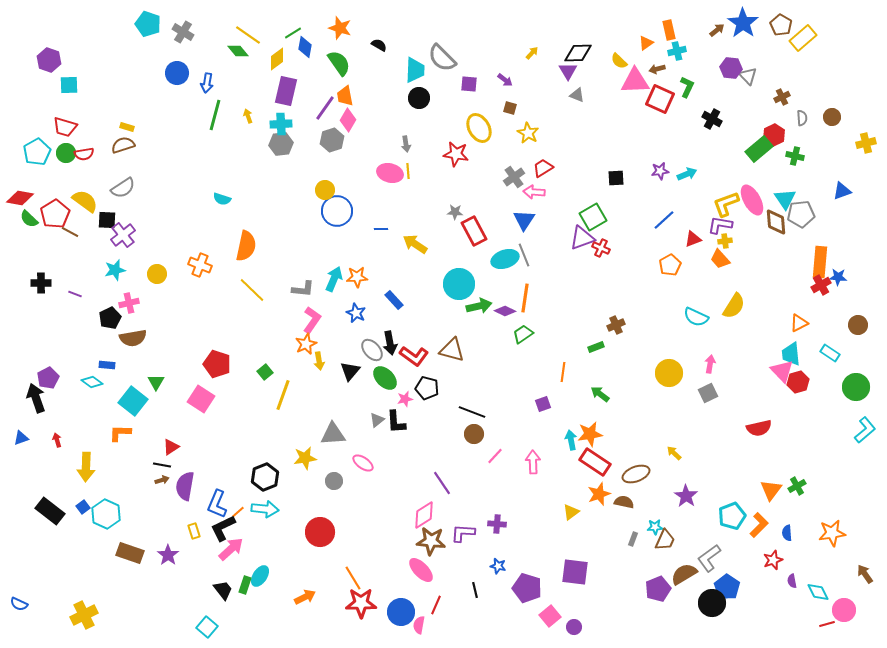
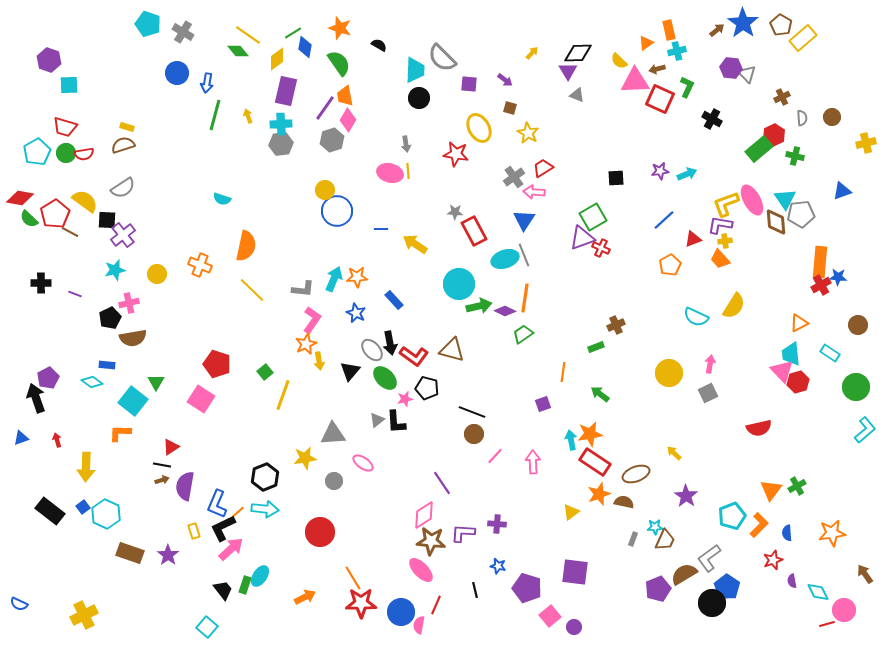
gray triangle at (748, 76): moved 1 px left, 2 px up
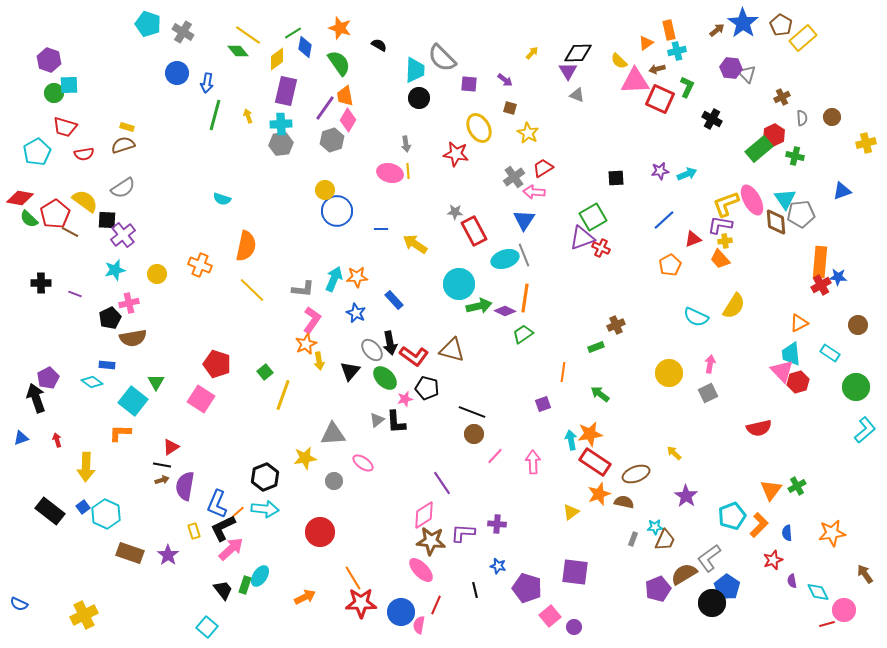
green circle at (66, 153): moved 12 px left, 60 px up
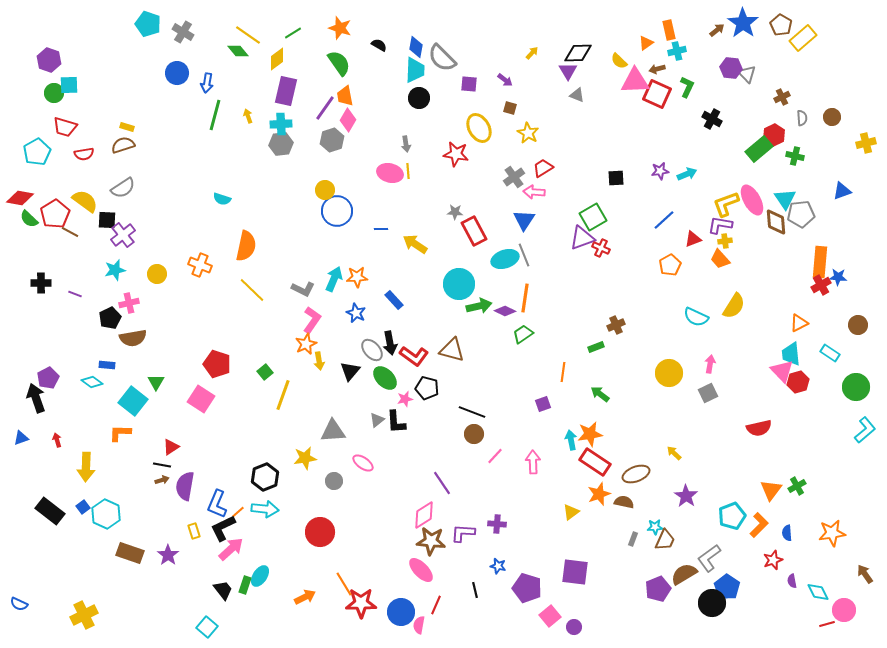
blue diamond at (305, 47): moved 111 px right
red square at (660, 99): moved 3 px left, 5 px up
gray L-shape at (303, 289): rotated 20 degrees clockwise
gray triangle at (333, 434): moved 3 px up
orange line at (353, 578): moved 9 px left, 6 px down
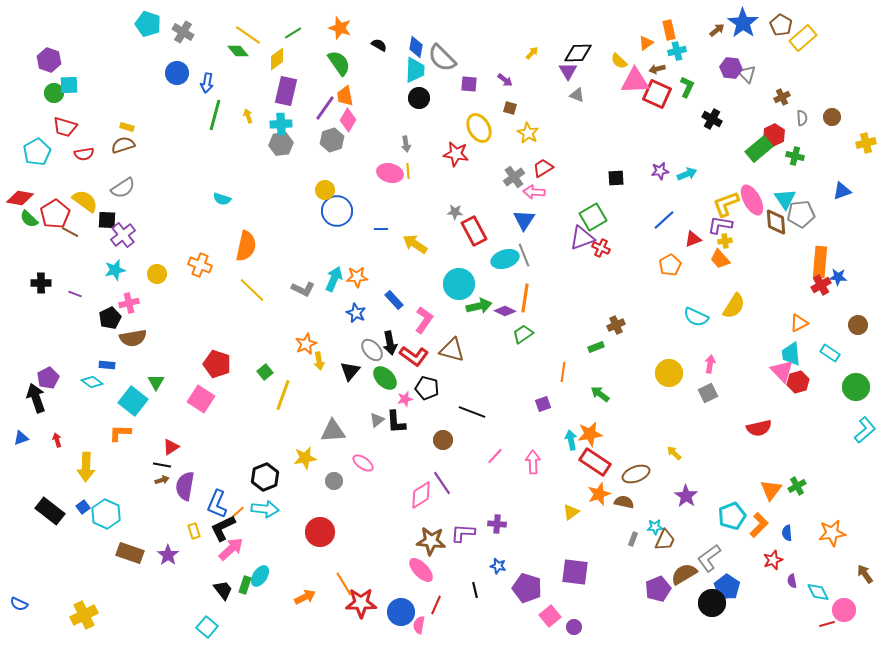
pink L-shape at (312, 320): moved 112 px right
brown circle at (474, 434): moved 31 px left, 6 px down
pink diamond at (424, 515): moved 3 px left, 20 px up
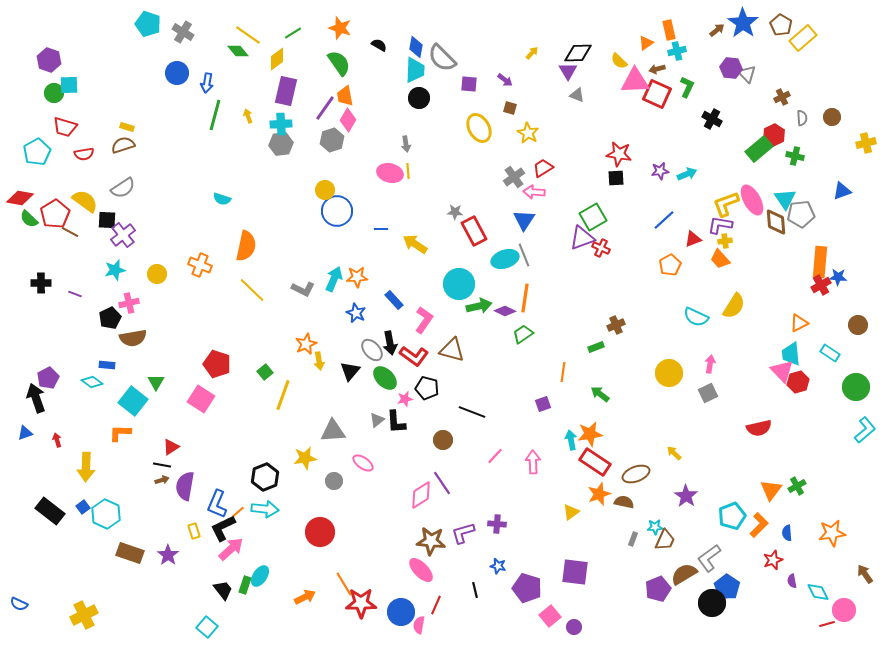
red star at (456, 154): moved 163 px right
blue triangle at (21, 438): moved 4 px right, 5 px up
purple L-shape at (463, 533): rotated 20 degrees counterclockwise
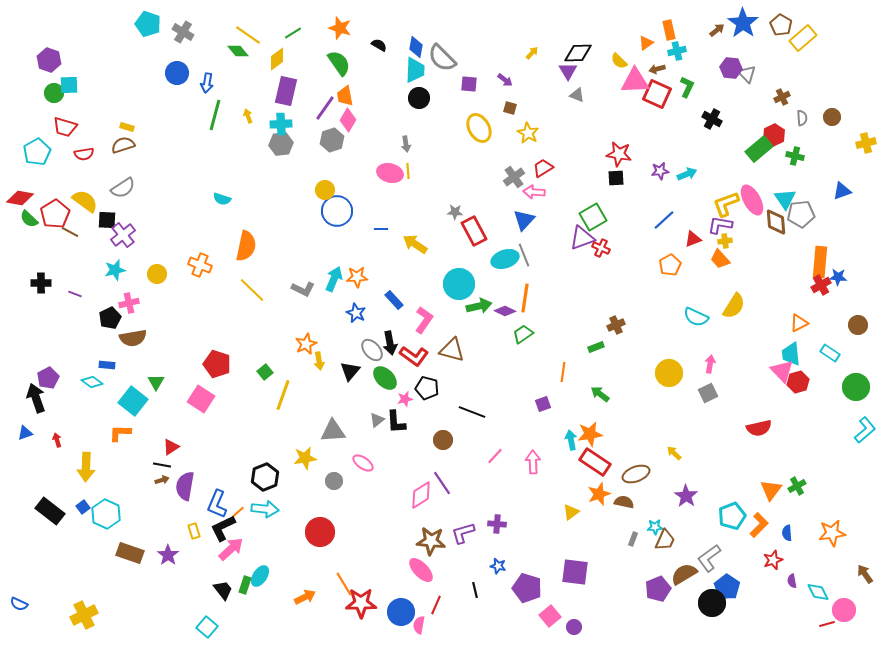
blue triangle at (524, 220): rotated 10 degrees clockwise
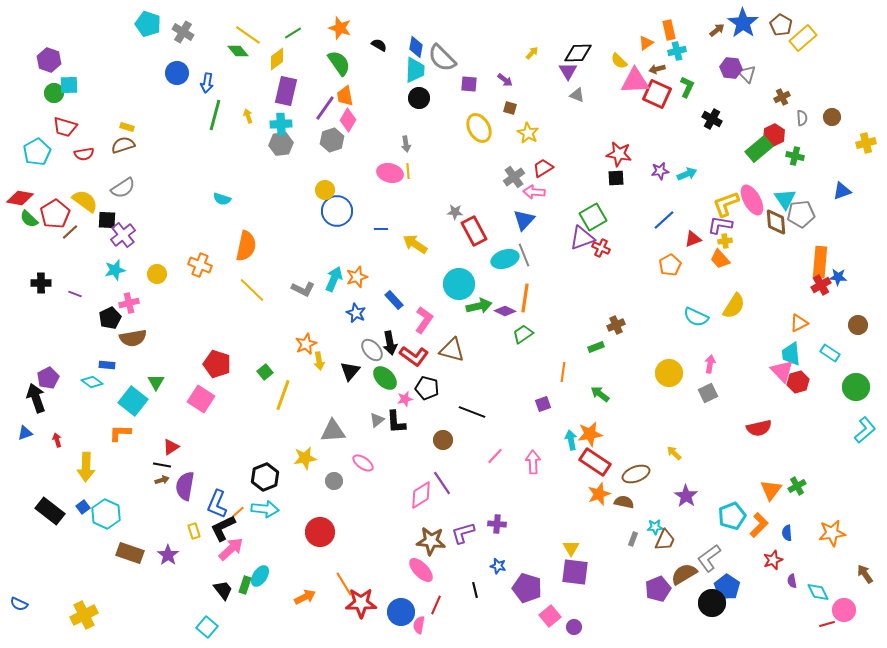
brown line at (70, 232): rotated 72 degrees counterclockwise
orange star at (357, 277): rotated 15 degrees counterclockwise
yellow triangle at (571, 512): moved 36 px down; rotated 24 degrees counterclockwise
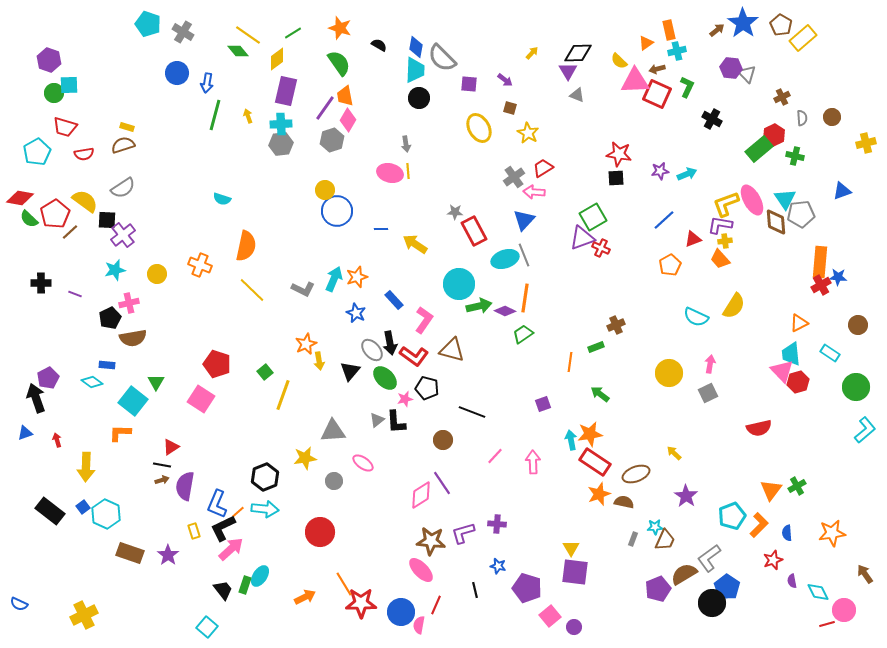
orange line at (563, 372): moved 7 px right, 10 px up
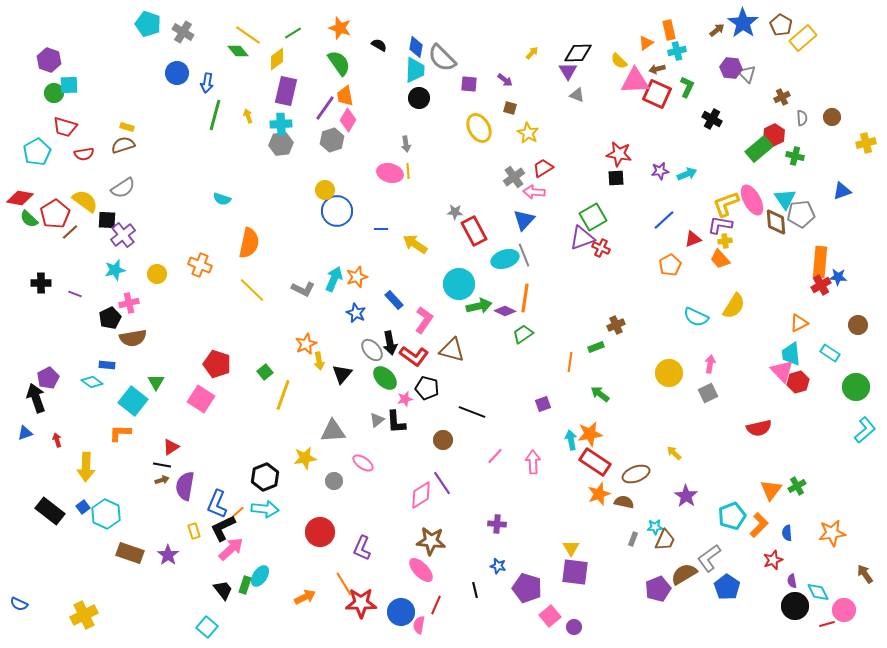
orange semicircle at (246, 246): moved 3 px right, 3 px up
black triangle at (350, 371): moved 8 px left, 3 px down
purple L-shape at (463, 533): moved 101 px left, 15 px down; rotated 50 degrees counterclockwise
black circle at (712, 603): moved 83 px right, 3 px down
